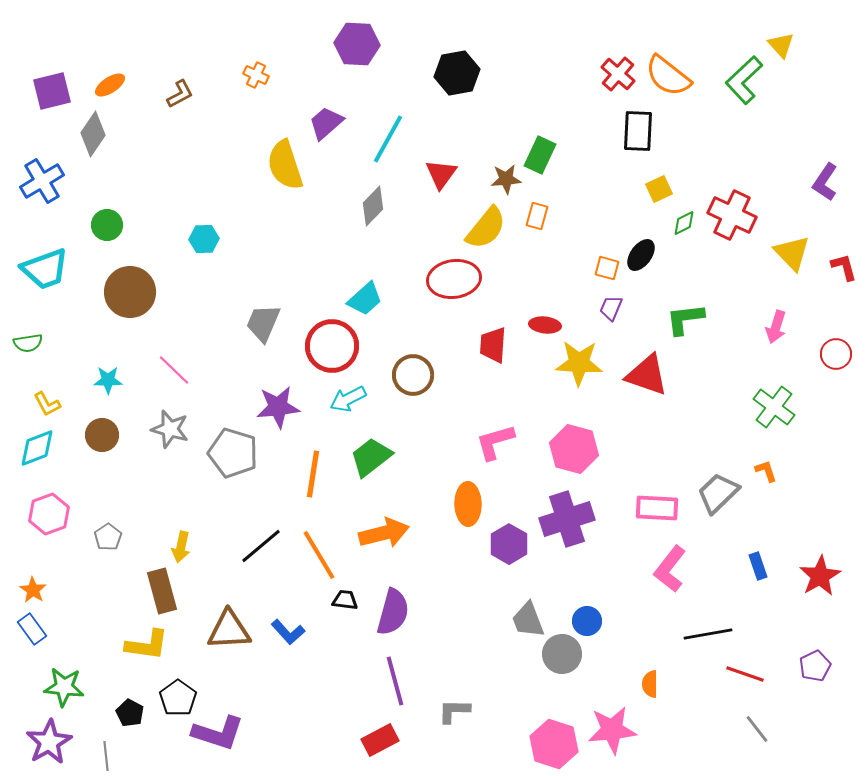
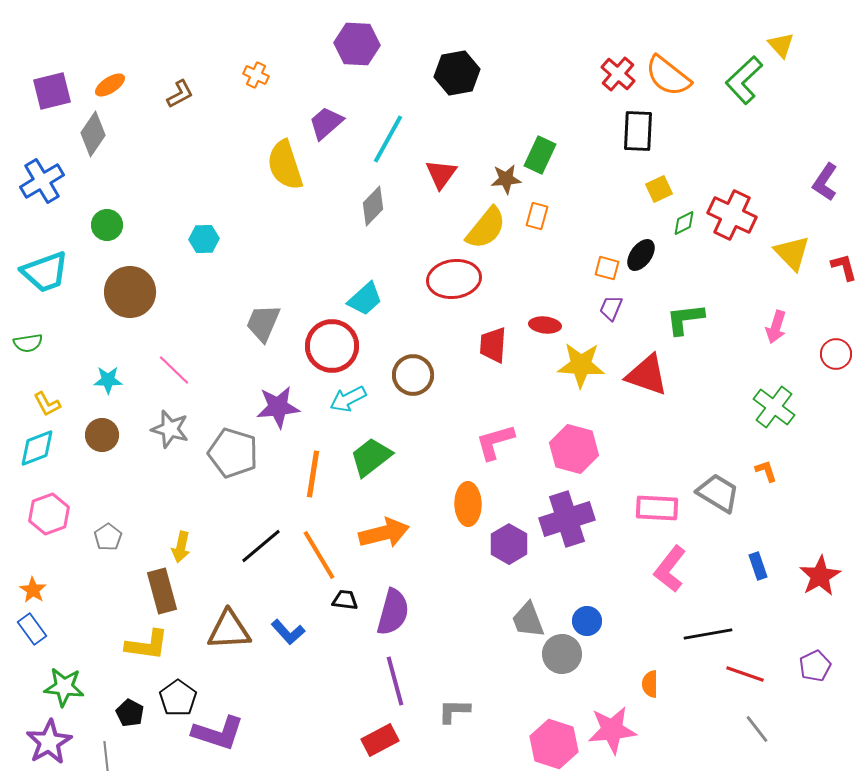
cyan trapezoid at (45, 269): moved 3 px down
yellow star at (579, 363): moved 2 px right, 2 px down
gray trapezoid at (718, 493): rotated 75 degrees clockwise
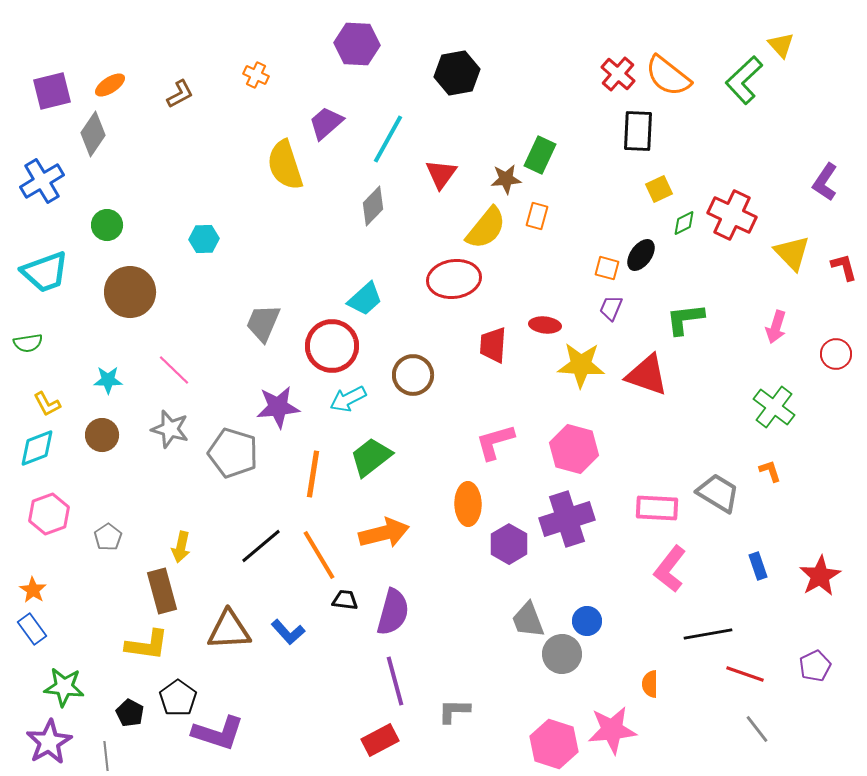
orange L-shape at (766, 471): moved 4 px right
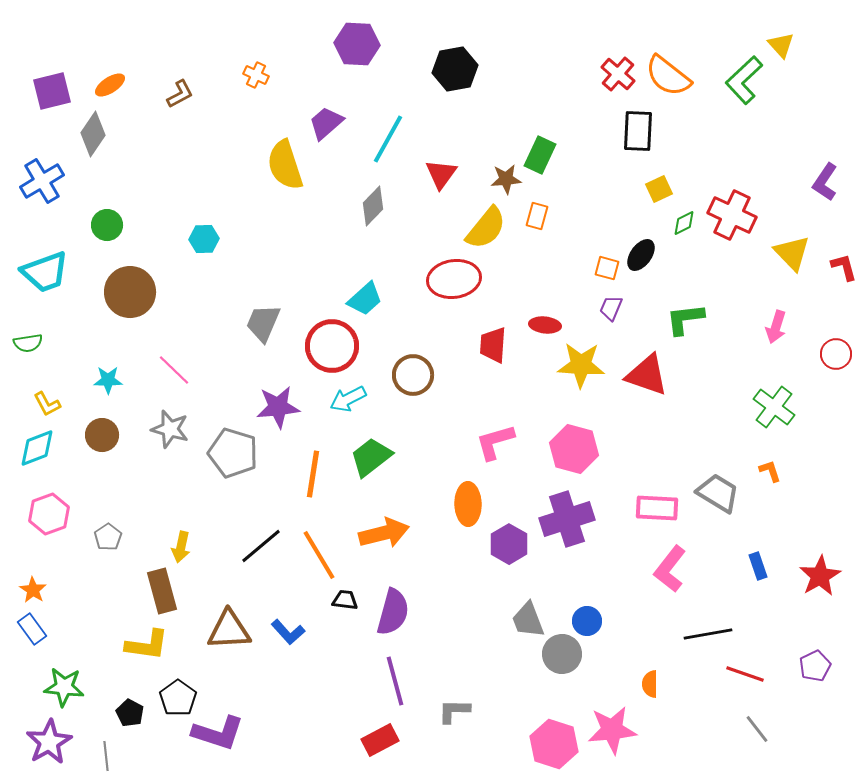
black hexagon at (457, 73): moved 2 px left, 4 px up
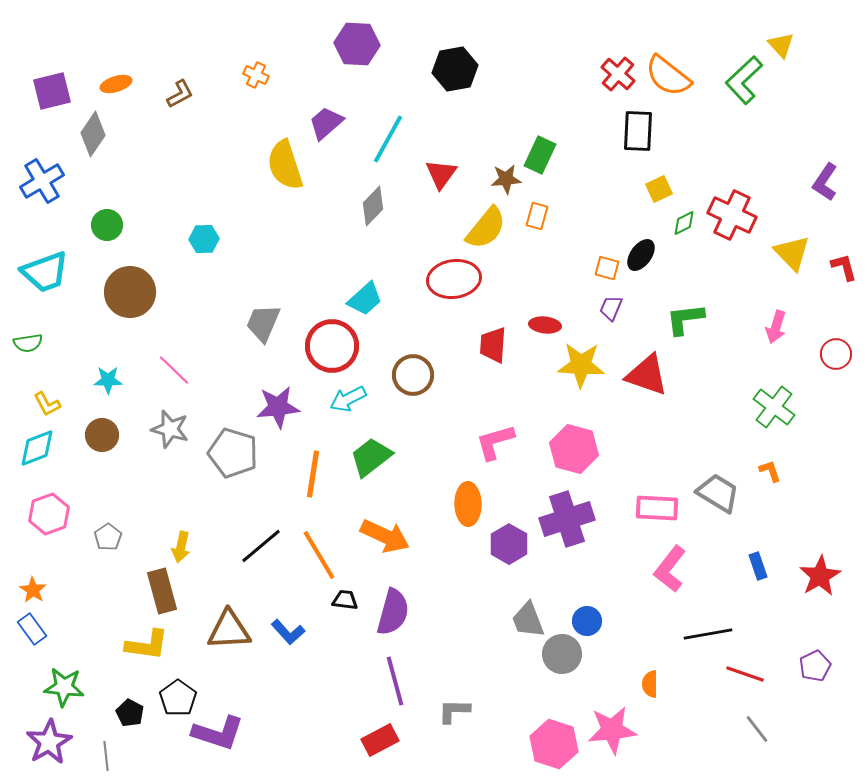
orange ellipse at (110, 85): moved 6 px right, 1 px up; rotated 16 degrees clockwise
orange arrow at (384, 533): moved 1 px right, 3 px down; rotated 39 degrees clockwise
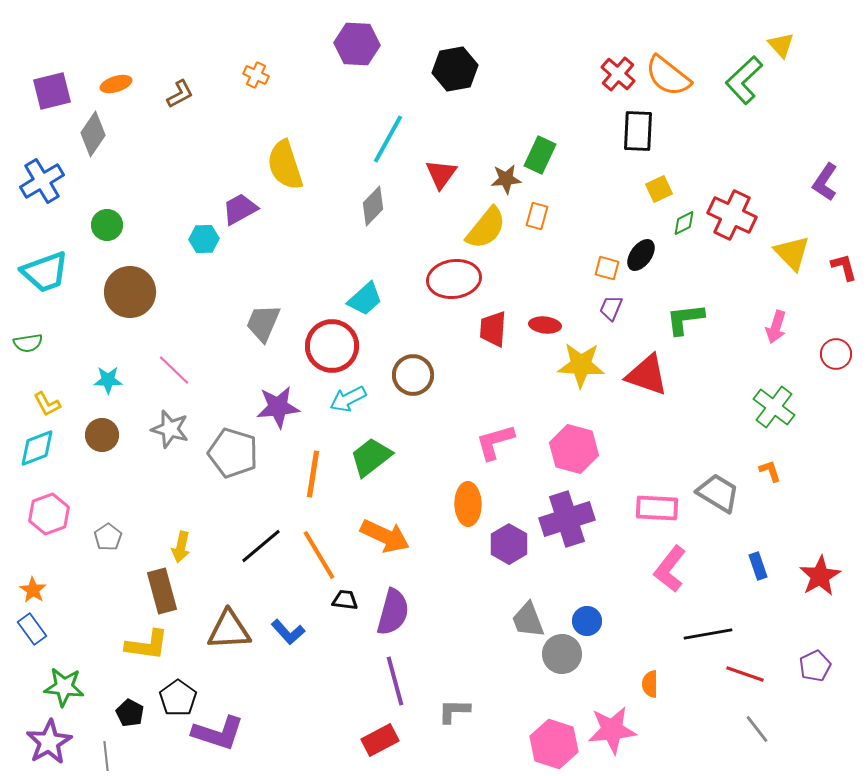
purple trapezoid at (326, 123): moved 86 px left, 86 px down; rotated 12 degrees clockwise
red trapezoid at (493, 345): moved 16 px up
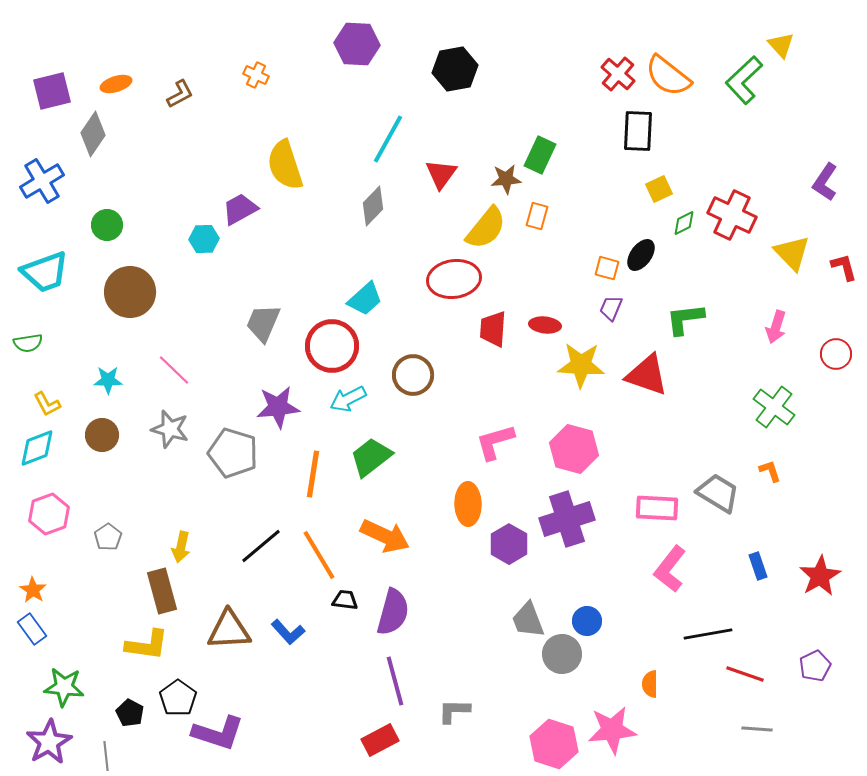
gray line at (757, 729): rotated 48 degrees counterclockwise
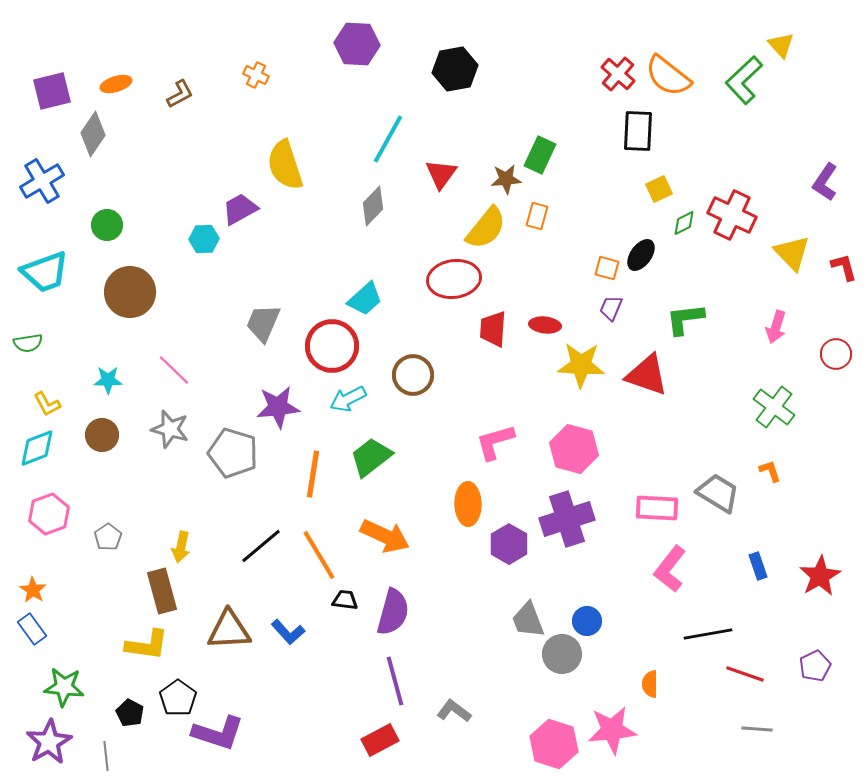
gray L-shape at (454, 711): rotated 36 degrees clockwise
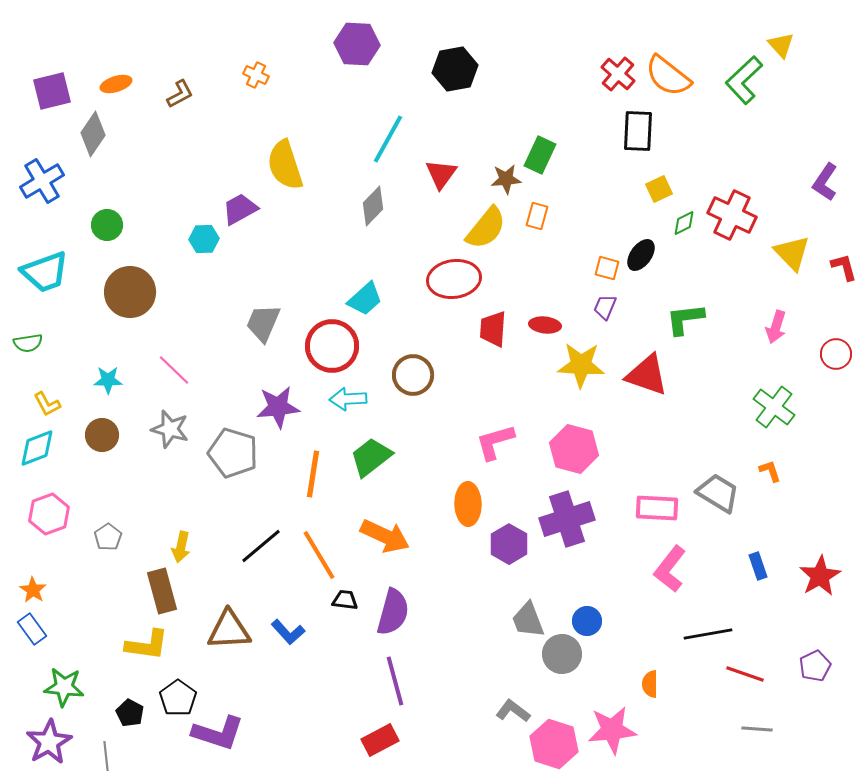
purple trapezoid at (611, 308): moved 6 px left, 1 px up
cyan arrow at (348, 399): rotated 24 degrees clockwise
gray L-shape at (454, 711): moved 59 px right
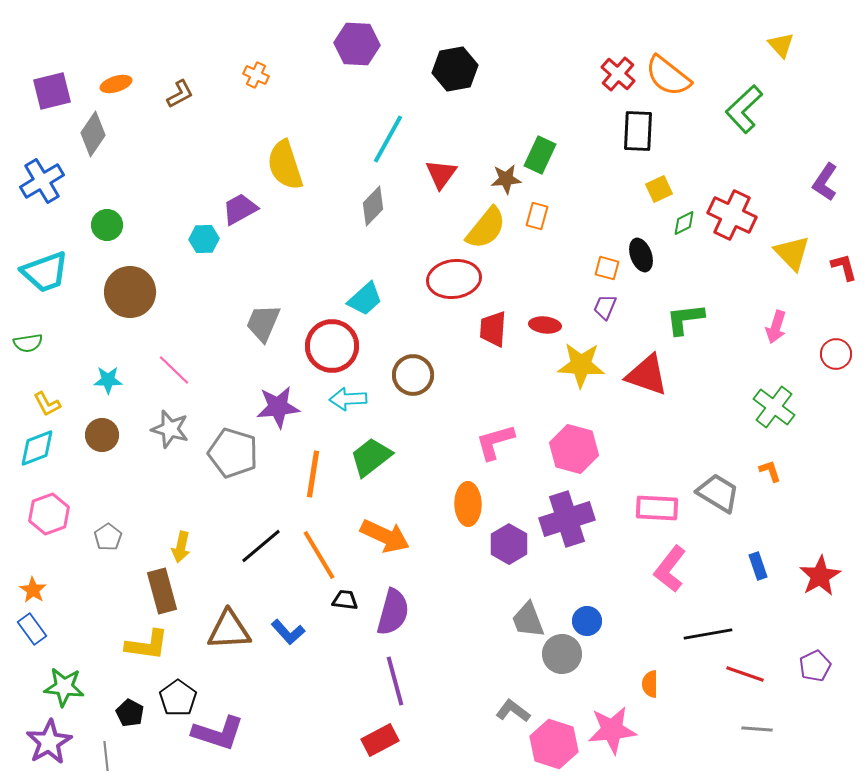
green L-shape at (744, 80): moved 29 px down
black ellipse at (641, 255): rotated 56 degrees counterclockwise
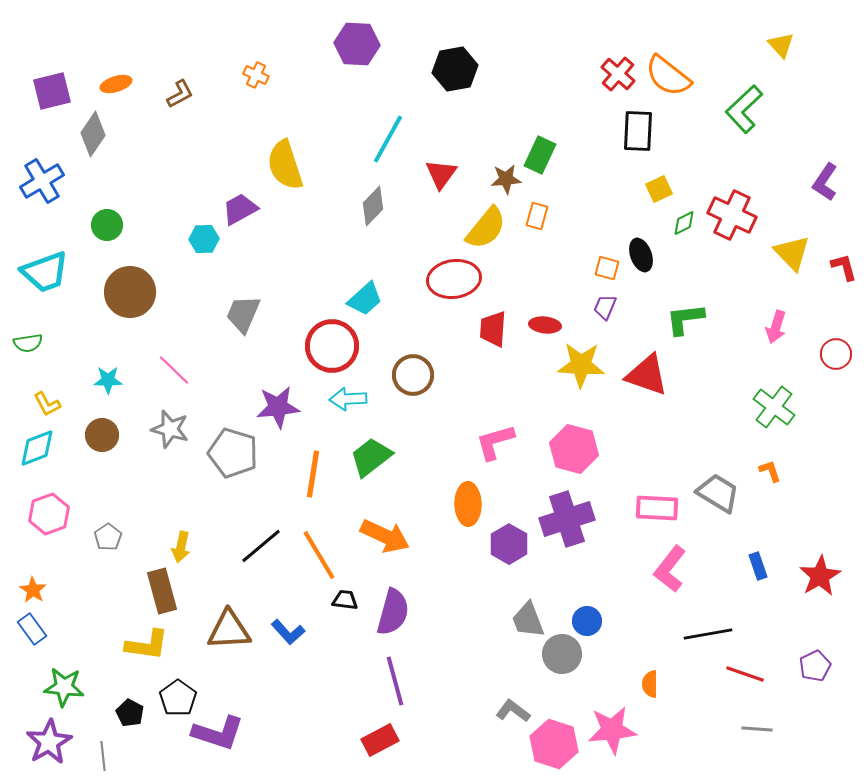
gray trapezoid at (263, 323): moved 20 px left, 9 px up
gray line at (106, 756): moved 3 px left
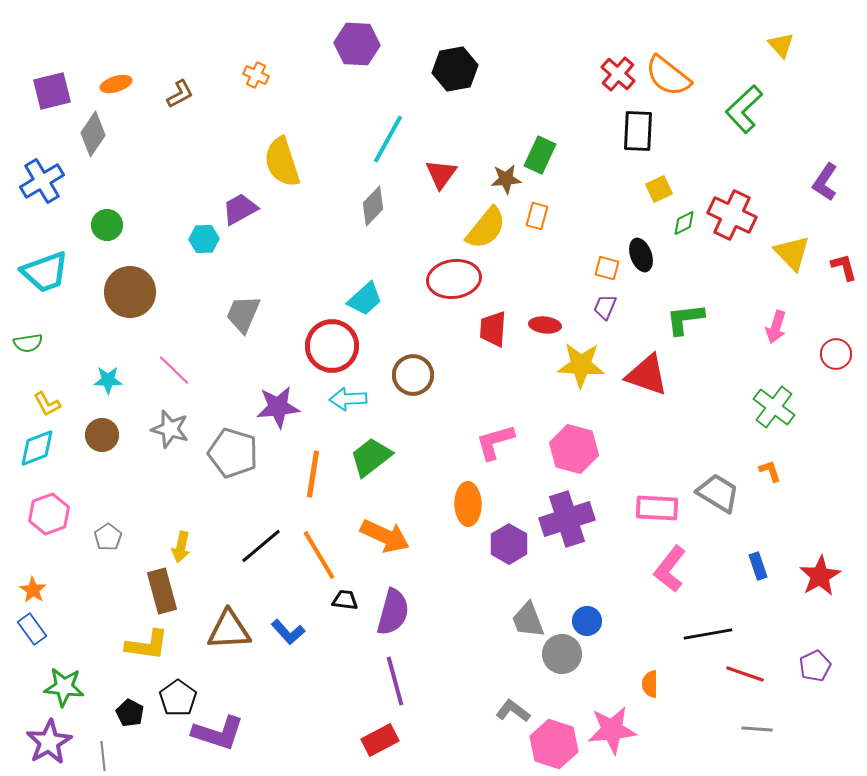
yellow semicircle at (285, 165): moved 3 px left, 3 px up
